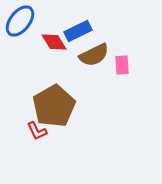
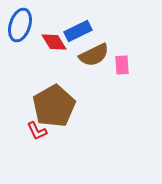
blue ellipse: moved 4 px down; rotated 20 degrees counterclockwise
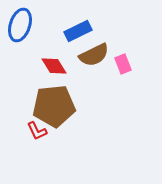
red diamond: moved 24 px down
pink rectangle: moved 1 px right, 1 px up; rotated 18 degrees counterclockwise
brown pentagon: rotated 24 degrees clockwise
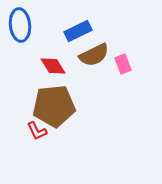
blue ellipse: rotated 24 degrees counterclockwise
red diamond: moved 1 px left
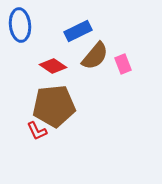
brown semicircle: moved 1 px right, 1 px down; rotated 24 degrees counterclockwise
red diamond: rotated 24 degrees counterclockwise
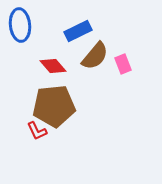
red diamond: rotated 16 degrees clockwise
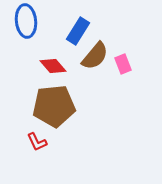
blue ellipse: moved 6 px right, 4 px up
blue rectangle: rotated 32 degrees counterclockwise
red L-shape: moved 11 px down
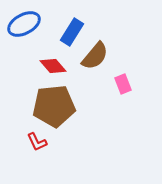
blue ellipse: moved 2 px left, 3 px down; rotated 68 degrees clockwise
blue rectangle: moved 6 px left, 1 px down
pink rectangle: moved 20 px down
